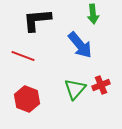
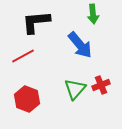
black L-shape: moved 1 px left, 2 px down
red line: rotated 50 degrees counterclockwise
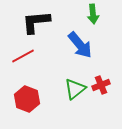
green triangle: rotated 10 degrees clockwise
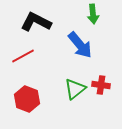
black L-shape: rotated 32 degrees clockwise
red cross: rotated 30 degrees clockwise
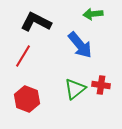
green arrow: rotated 90 degrees clockwise
red line: rotated 30 degrees counterclockwise
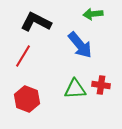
green triangle: rotated 35 degrees clockwise
